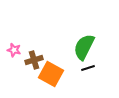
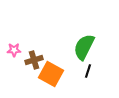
pink star: rotated 16 degrees counterclockwise
black line: moved 3 px down; rotated 56 degrees counterclockwise
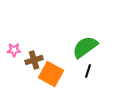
green semicircle: moved 1 px right; rotated 28 degrees clockwise
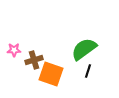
green semicircle: moved 1 px left, 2 px down
orange square: rotated 10 degrees counterclockwise
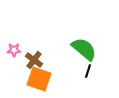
green semicircle: rotated 76 degrees clockwise
brown cross: rotated 36 degrees counterclockwise
orange square: moved 12 px left, 5 px down
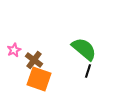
pink star: rotated 24 degrees counterclockwise
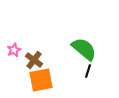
orange square: moved 2 px right, 1 px down; rotated 30 degrees counterclockwise
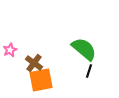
pink star: moved 4 px left
brown cross: moved 3 px down
black line: moved 1 px right
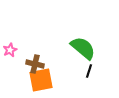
green semicircle: moved 1 px left, 1 px up
brown cross: moved 1 px right, 1 px down; rotated 24 degrees counterclockwise
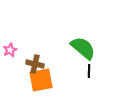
black line: rotated 16 degrees counterclockwise
